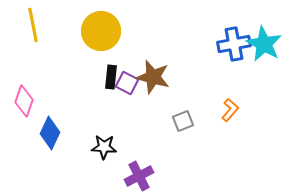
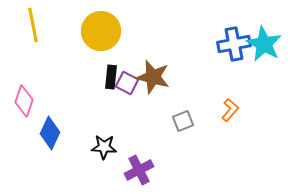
purple cross: moved 6 px up
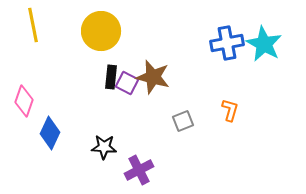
blue cross: moved 7 px left, 1 px up
orange L-shape: rotated 25 degrees counterclockwise
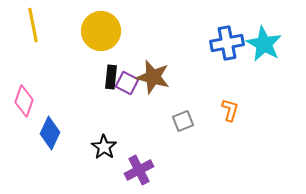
black star: rotated 30 degrees clockwise
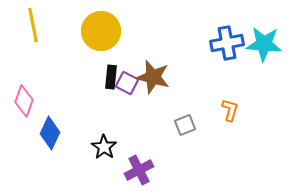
cyan star: rotated 24 degrees counterclockwise
gray square: moved 2 px right, 4 px down
